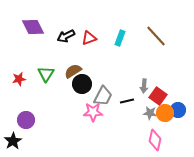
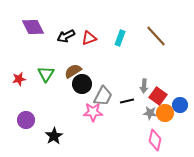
blue circle: moved 2 px right, 5 px up
black star: moved 41 px right, 5 px up
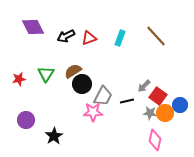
gray arrow: rotated 40 degrees clockwise
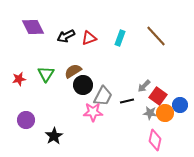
black circle: moved 1 px right, 1 px down
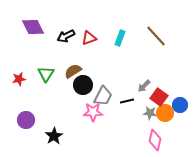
red square: moved 1 px right, 1 px down
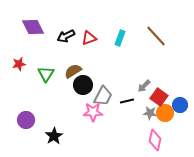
red star: moved 15 px up
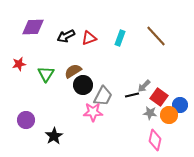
purple diamond: rotated 65 degrees counterclockwise
black line: moved 5 px right, 6 px up
orange circle: moved 4 px right, 2 px down
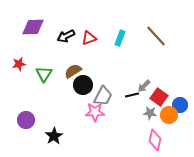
green triangle: moved 2 px left
pink star: moved 2 px right
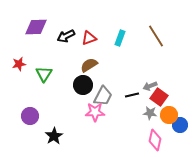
purple diamond: moved 3 px right
brown line: rotated 10 degrees clockwise
brown semicircle: moved 16 px right, 6 px up
gray arrow: moved 6 px right; rotated 24 degrees clockwise
blue circle: moved 20 px down
purple circle: moved 4 px right, 4 px up
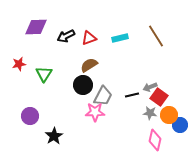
cyan rectangle: rotated 56 degrees clockwise
gray arrow: moved 1 px down
